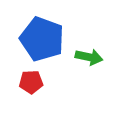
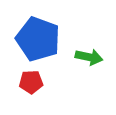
blue pentagon: moved 4 px left
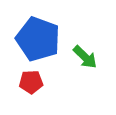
green arrow: moved 4 px left; rotated 32 degrees clockwise
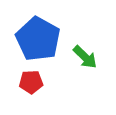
blue pentagon: rotated 9 degrees clockwise
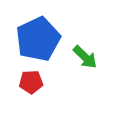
blue pentagon: rotated 18 degrees clockwise
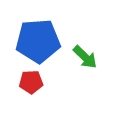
blue pentagon: moved 2 px down; rotated 21 degrees clockwise
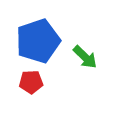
blue pentagon: rotated 15 degrees counterclockwise
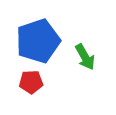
green arrow: rotated 16 degrees clockwise
